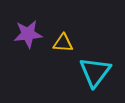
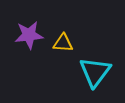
purple star: moved 1 px right, 1 px down
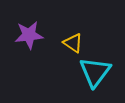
yellow triangle: moved 10 px right; rotated 30 degrees clockwise
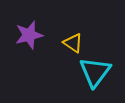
purple star: rotated 8 degrees counterclockwise
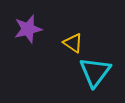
purple star: moved 1 px left, 6 px up
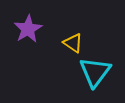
purple star: rotated 16 degrees counterclockwise
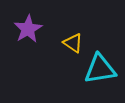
cyan triangle: moved 5 px right, 3 px up; rotated 44 degrees clockwise
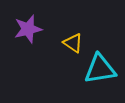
purple star: rotated 16 degrees clockwise
